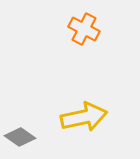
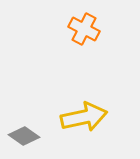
gray diamond: moved 4 px right, 1 px up
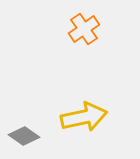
orange cross: rotated 28 degrees clockwise
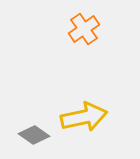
gray diamond: moved 10 px right, 1 px up
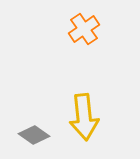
yellow arrow: rotated 96 degrees clockwise
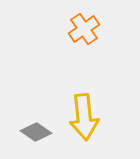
gray diamond: moved 2 px right, 3 px up
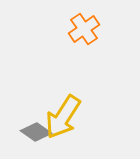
yellow arrow: moved 21 px left; rotated 39 degrees clockwise
